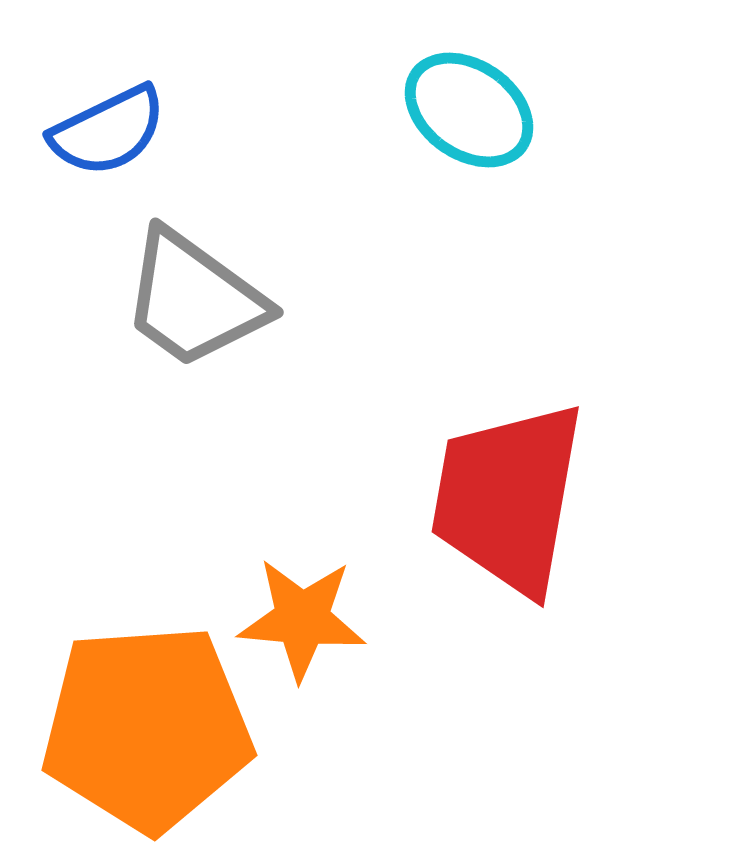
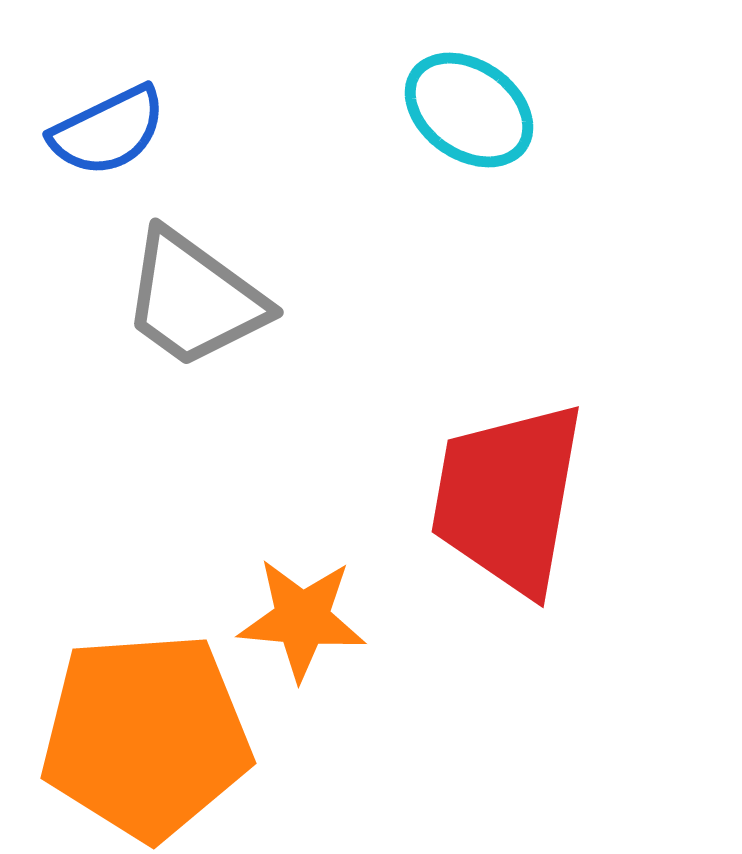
orange pentagon: moved 1 px left, 8 px down
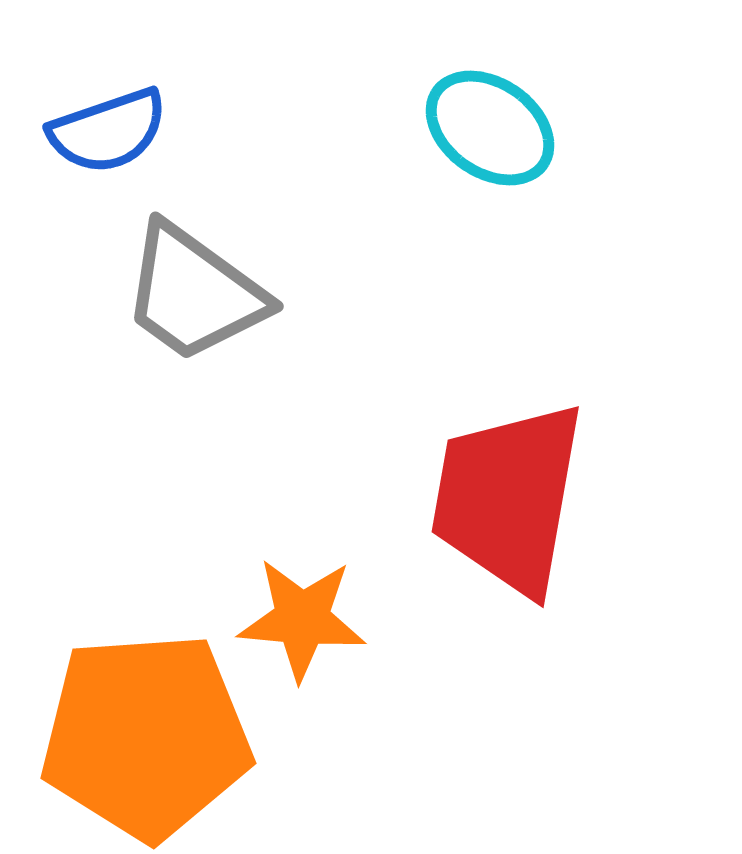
cyan ellipse: moved 21 px right, 18 px down
blue semicircle: rotated 7 degrees clockwise
gray trapezoid: moved 6 px up
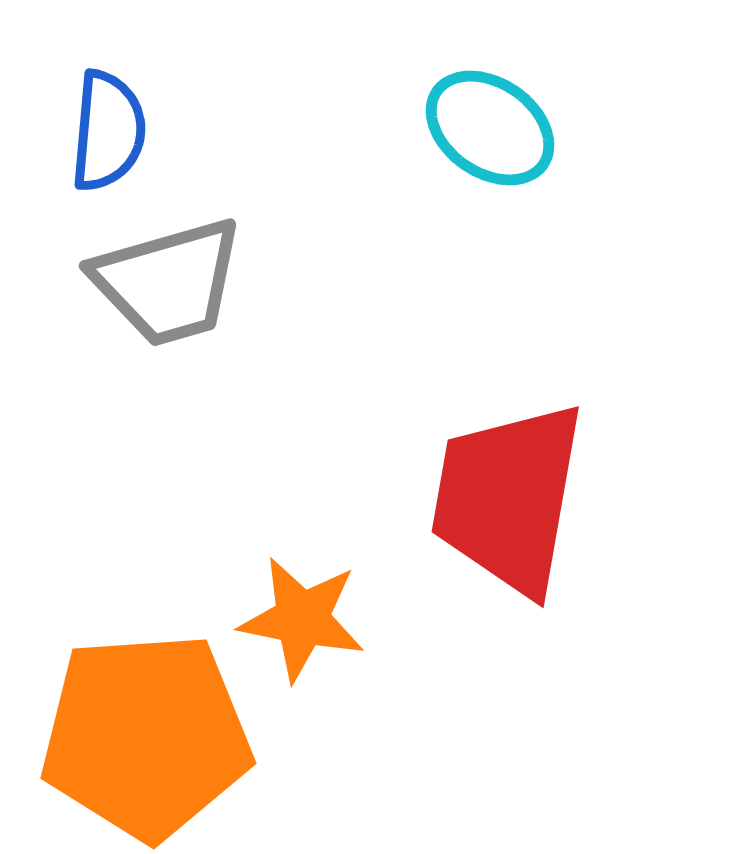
blue semicircle: rotated 66 degrees counterclockwise
gray trapezoid: moved 26 px left, 11 px up; rotated 52 degrees counterclockwise
orange star: rotated 6 degrees clockwise
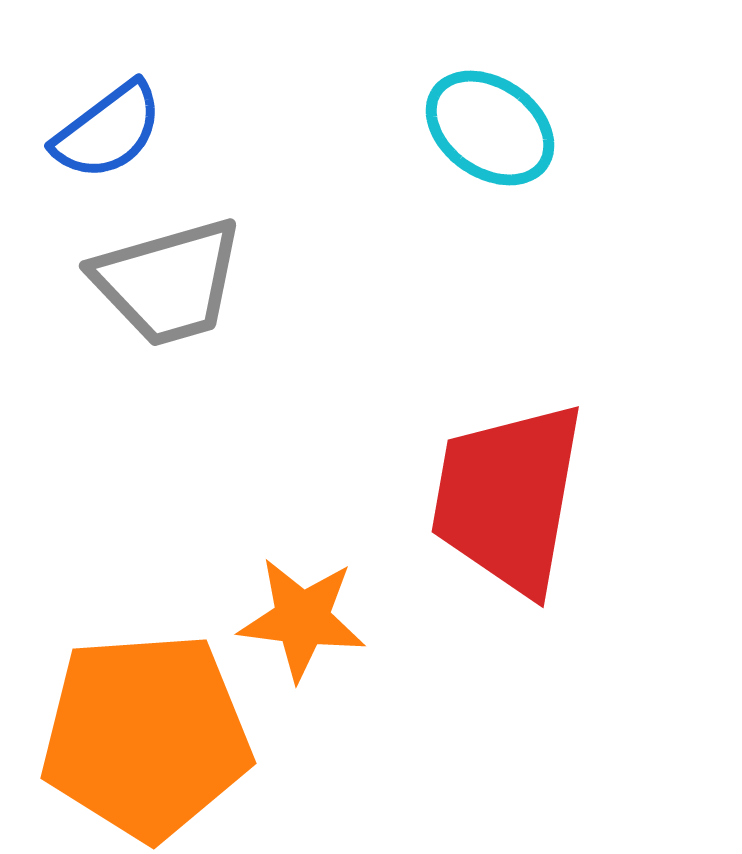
blue semicircle: rotated 48 degrees clockwise
orange star: rotated 4 degrees counterclockwise
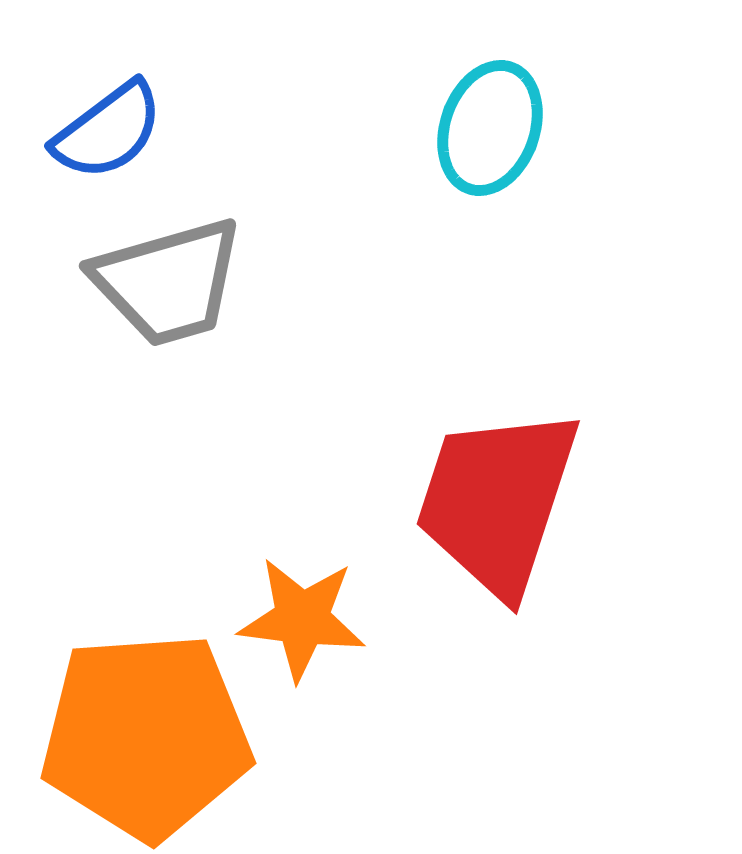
cyan ellipse: rotated 74 degrees clockwise
red trapezoid: moved 11 px left, 3 px down; rotated 8 degrees clockwise
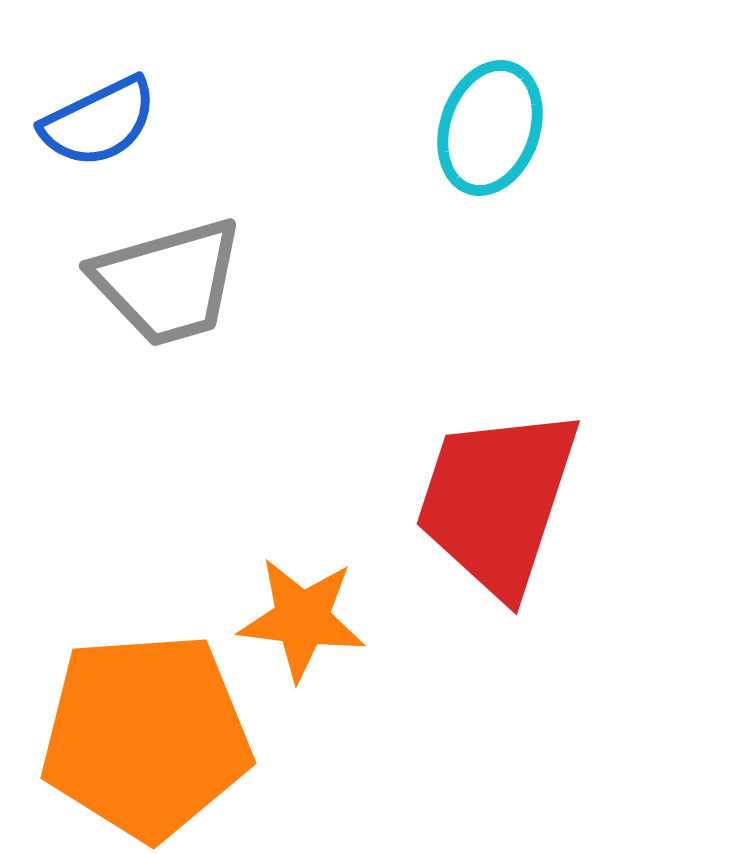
blue semicircle: moved 9 px left, 9 px up; rotated 11 degrees clockwise
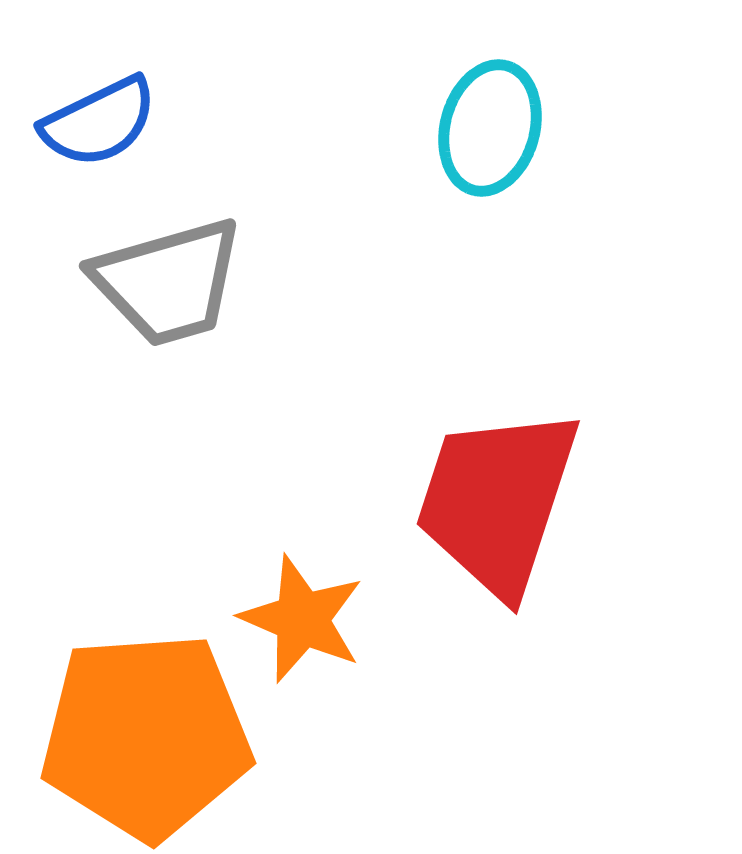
cyan ellipse: rotated 4 degrees counterclockwise
orange star: rotated 16 degrees clockwise
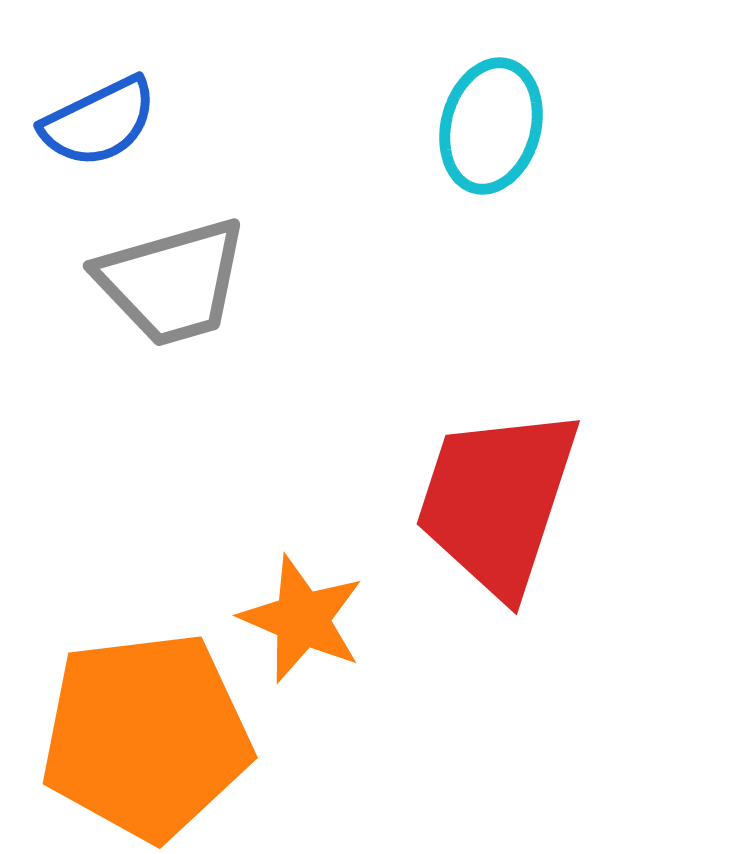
cyan ellipse: moved 1 px right, 2 px up
gray trapezoid: moved 4 px right
orange pentagon: rotated 3 degrees counterclockwise
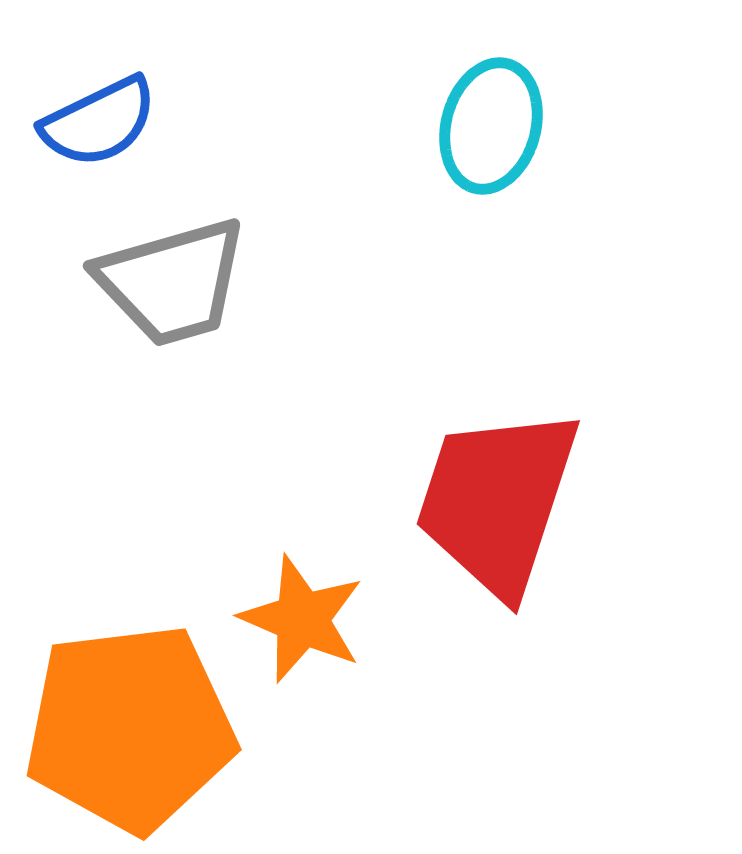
orange pentagon: moved 16 px left, 8 px up
